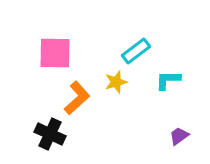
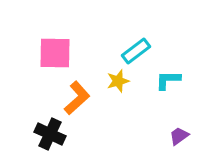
yellow star: moved 2 px right, 1 px up
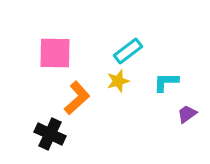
cyan rectangle: moved 8 px left
cyan L-shape: moved 2 px left, 2 px down
purple trapezoid: moved 8 px right, 22 px up
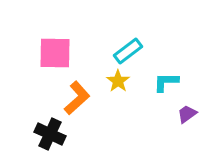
yellow star: rotated 20 degrees counterclockwise
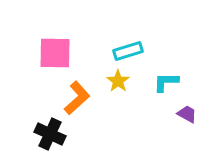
cyan rectangle: rotated 20 degrees clockwise
purple trapezoid: rotated 65 degrees clockwise
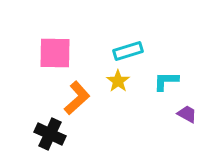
cyan L-shape: moved 1 px up
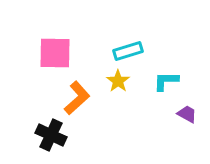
black cross: moved 1 px right, 1 px down
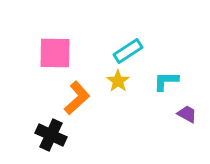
cyan rectangle: rotated 16 degrees counterclockwise
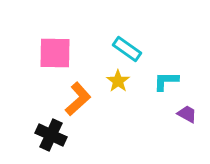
cyan rectangle: moved 1 px left, 2 px up; rotated 68 degrees clockwise
orange L-shape: moved 1 px right, 1 px down
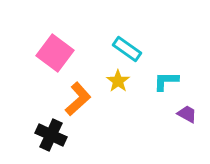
pink square: rotated 36 degrees clockwise
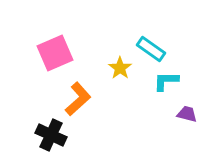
cyan rectangle: moved 24 px right
pink square: rotated 30 degrees clockwise
yellow star: moved 2 px right, 13 px up
purple trapezoid: rotated 15 degrees counterclockwise
